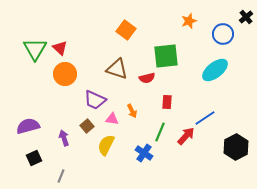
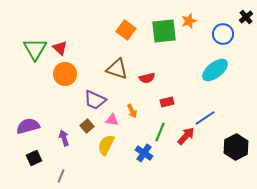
green square: moved 2 px left, 25 px up
red rectangle: rotated 72 degrees clockwise
pink triangle: moved 1 px down
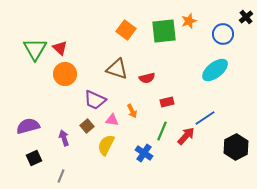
green line: moved 2 px right, 1 px up
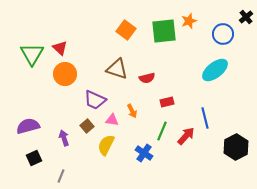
green triangle: moved 3 px left, 5 px down
blue line: rotated 70 degrees counterclockwise
